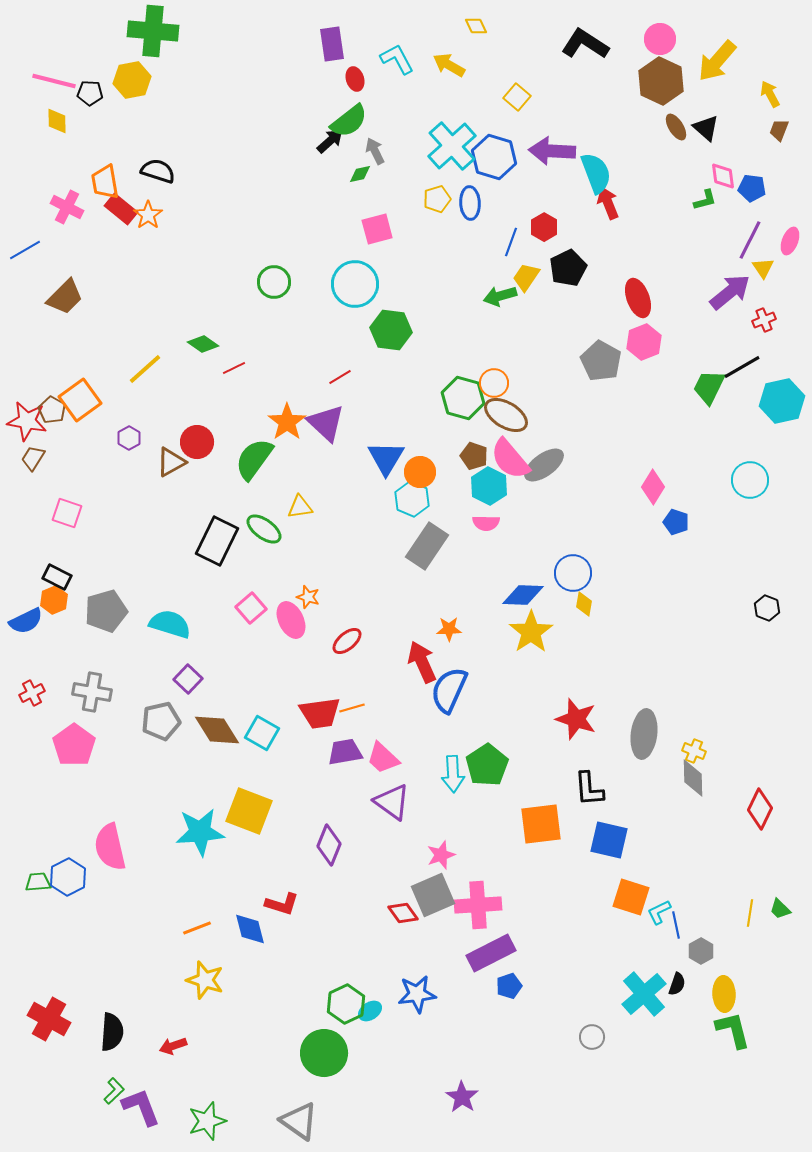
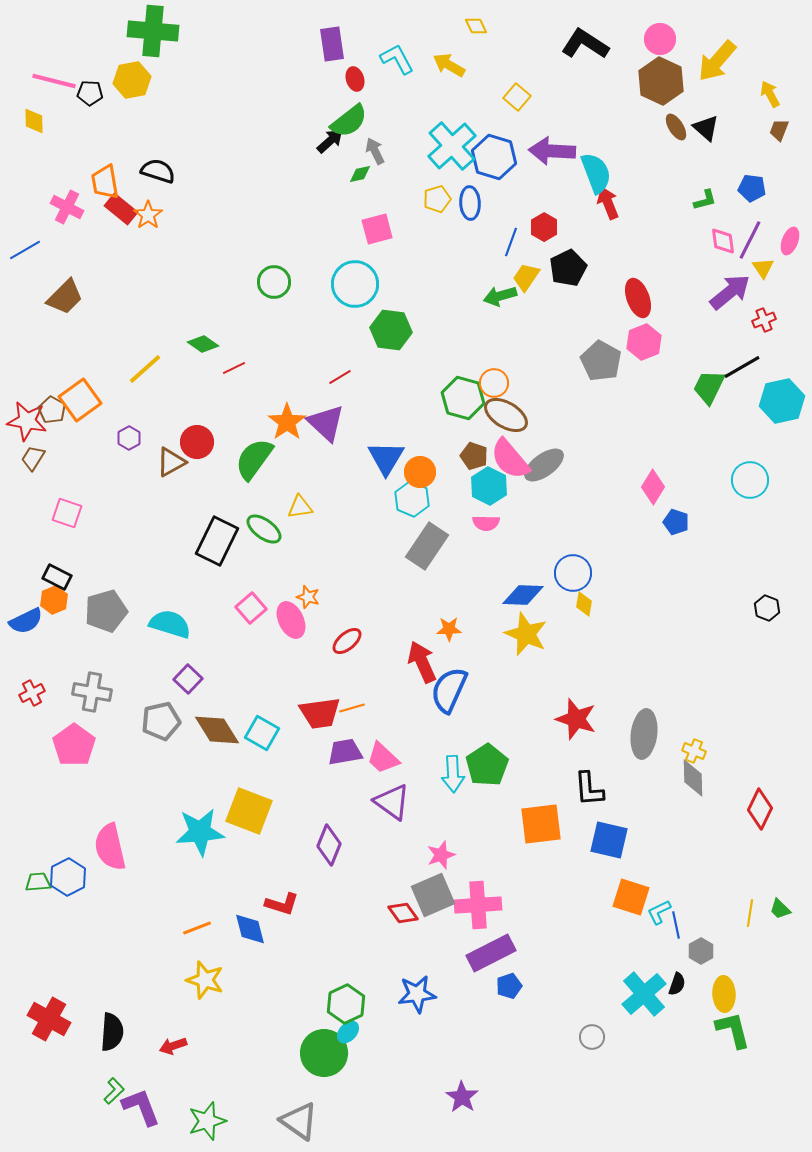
yellow diamond at (57, 121): moved 23 px left
pink diamond at (723, 176): moved 65 px down
yellow star at (531, 632): moved 5 px left, 2 px down; rotated 15 degrees counterclockwise
cyan ellipse at (370, 1011): moved 22 px left, 21 px down; rotated 15 degrees counterclockwise
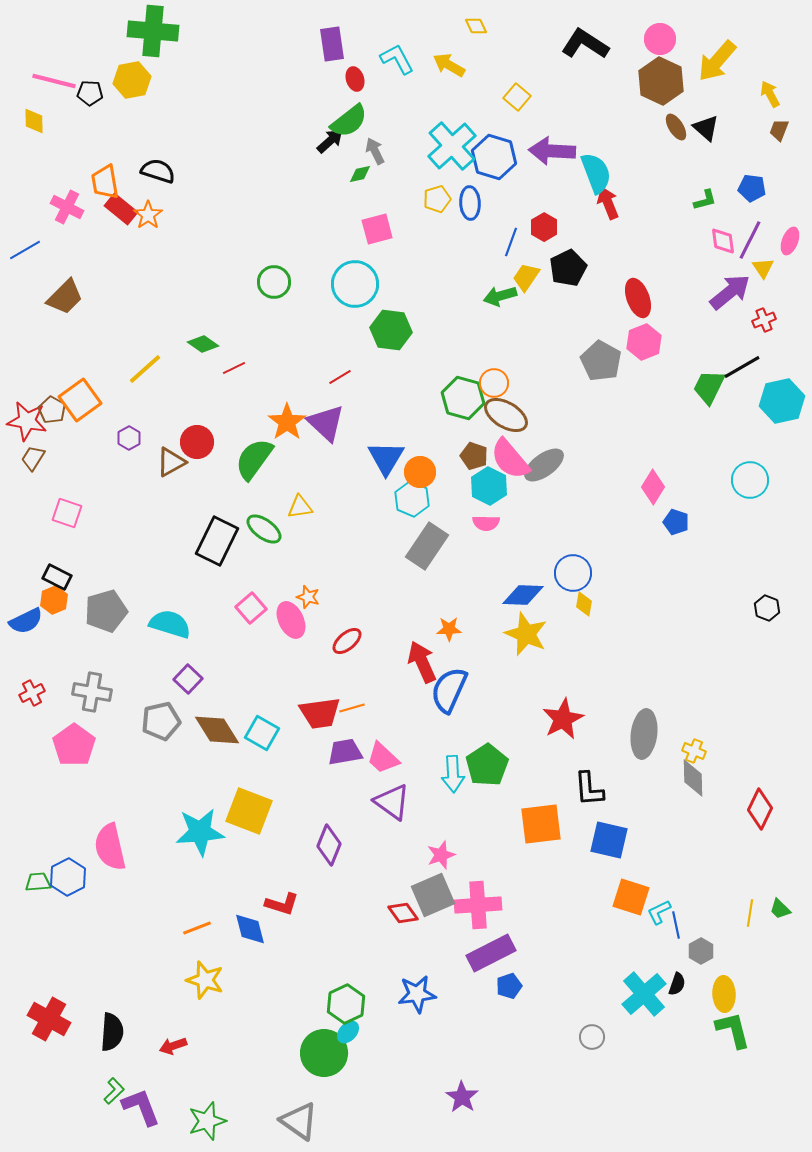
red star at (576, 719): moved 13 px left; rotated 27 degrees clockwise
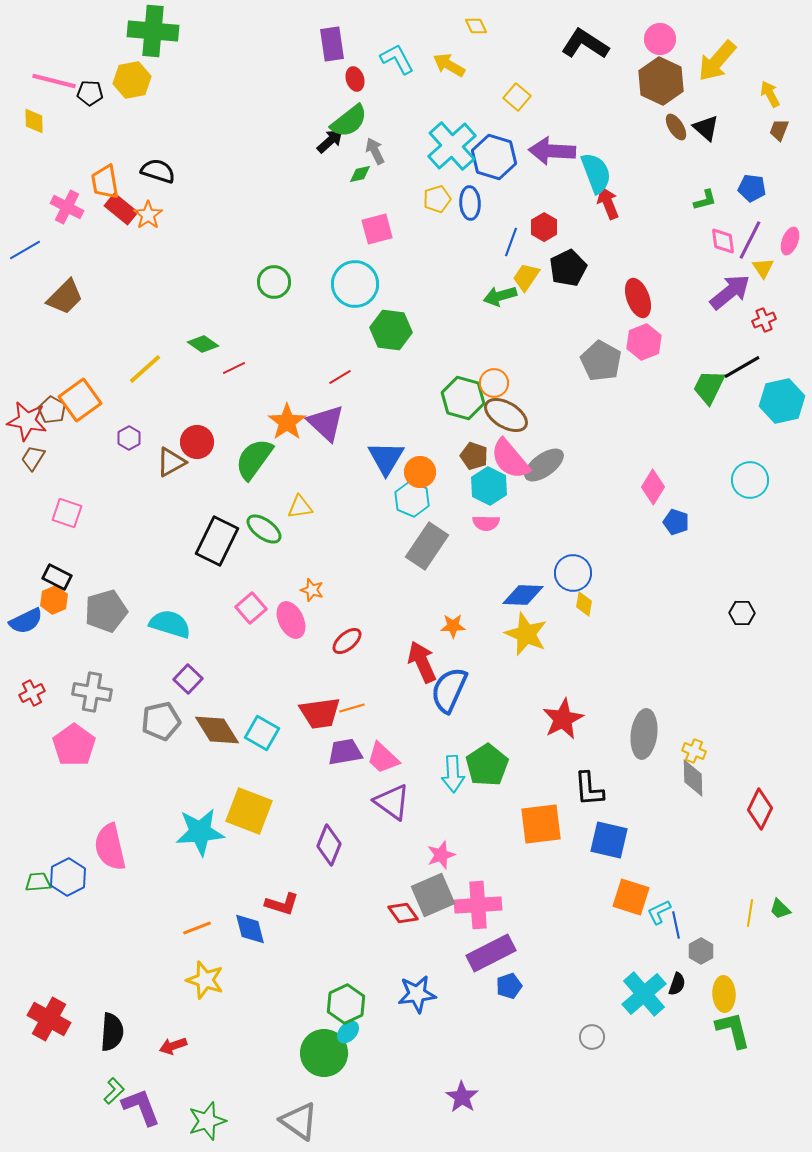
orange star at (308, 597): moved 4 px right, 7 px up
black hexagon at (767, 608): moved 25 px left, 5 px down; rotated 20 degrees counterclockwise
orange star at (449, 629): moved 4 px right, 3 px up
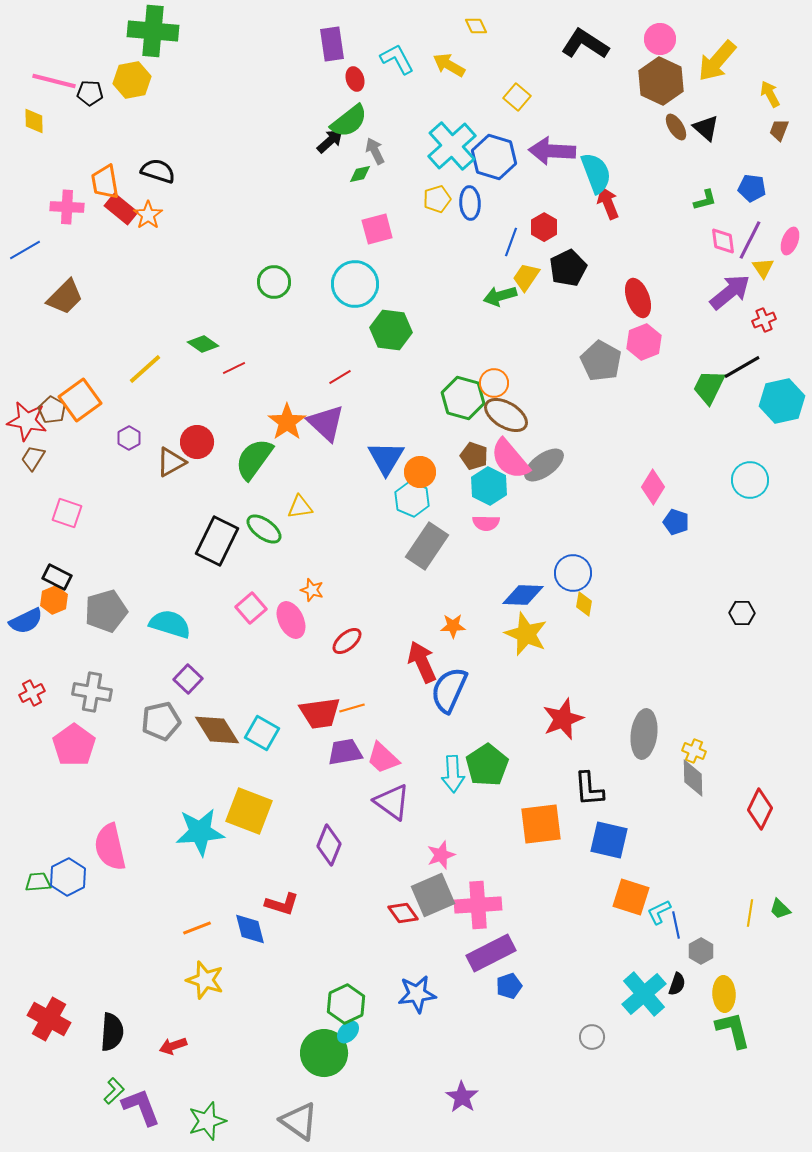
pink cross at (67, 207): rotated 24 degrees counterclockwise
red star at (563, 719): rotated 6 degrees clockwise
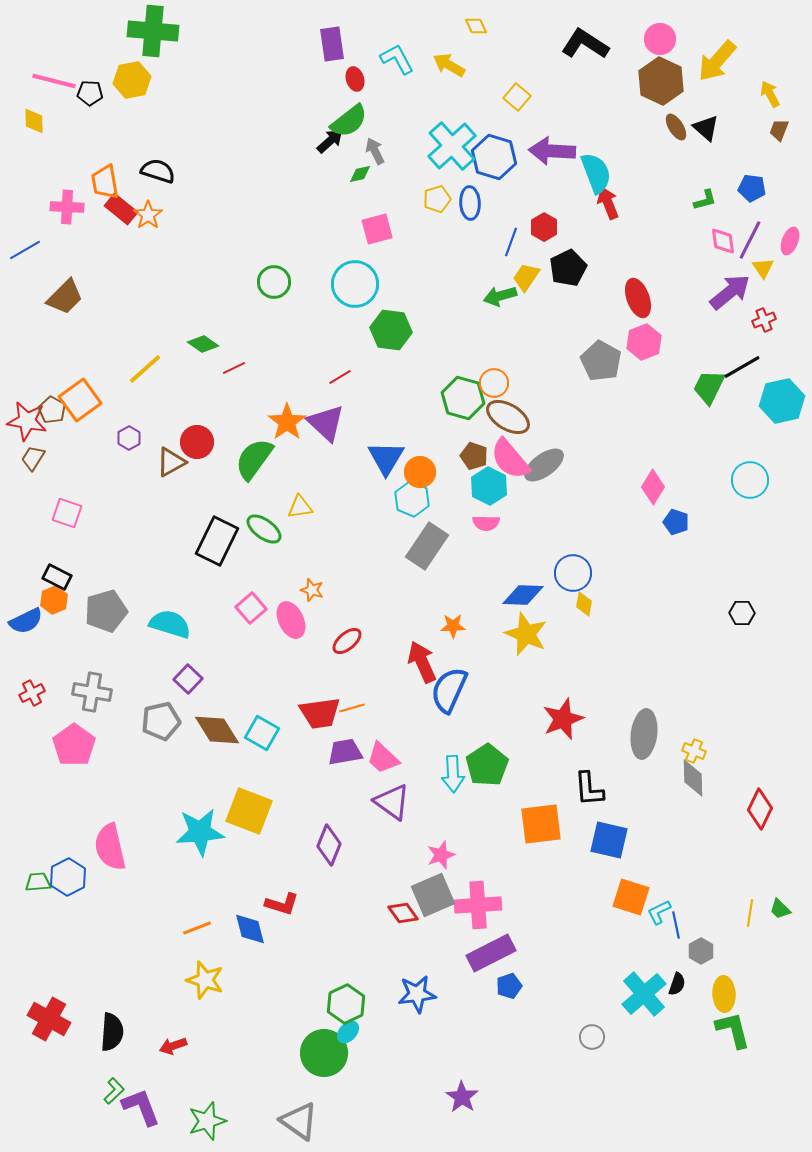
brown ellipse at (506, 415): moved 2 px right, 2 px down
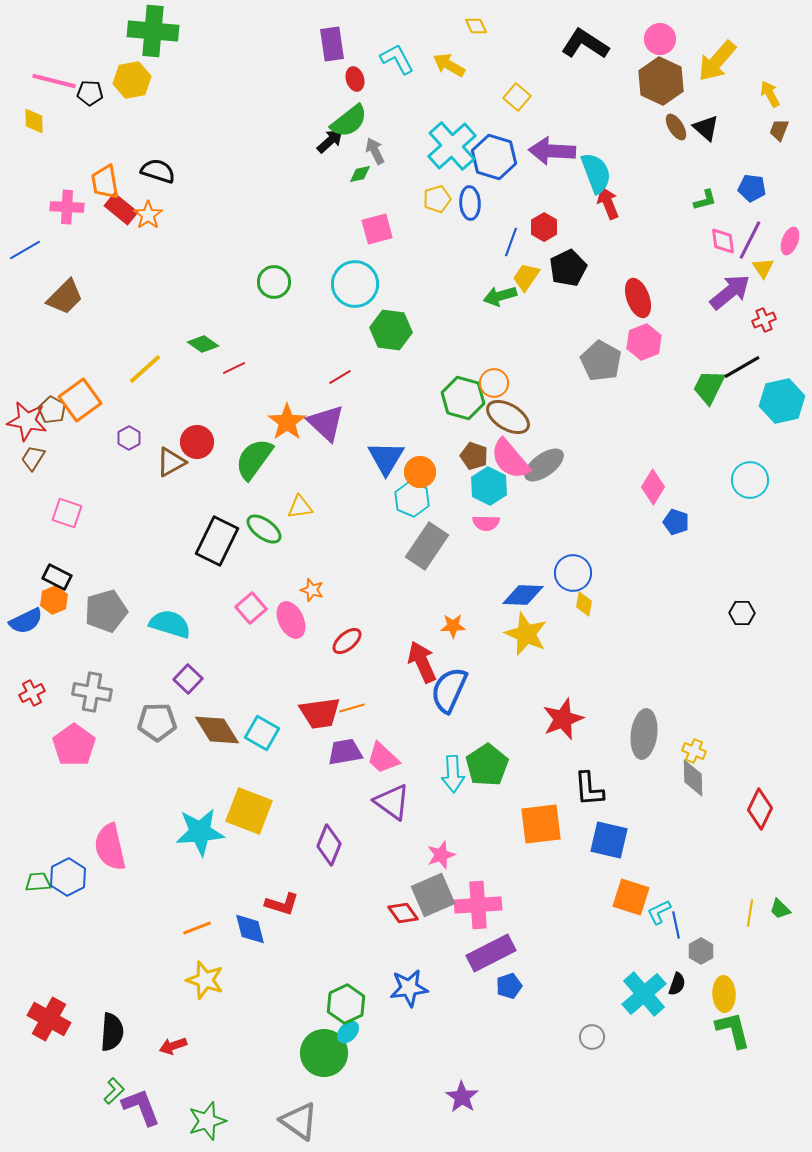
gray pentagon at (161, 721): moved 4 px left, 1 px down; rotated 12 degrees clockwise
blue star at (417, 994): moved 8 px left, 6 px up
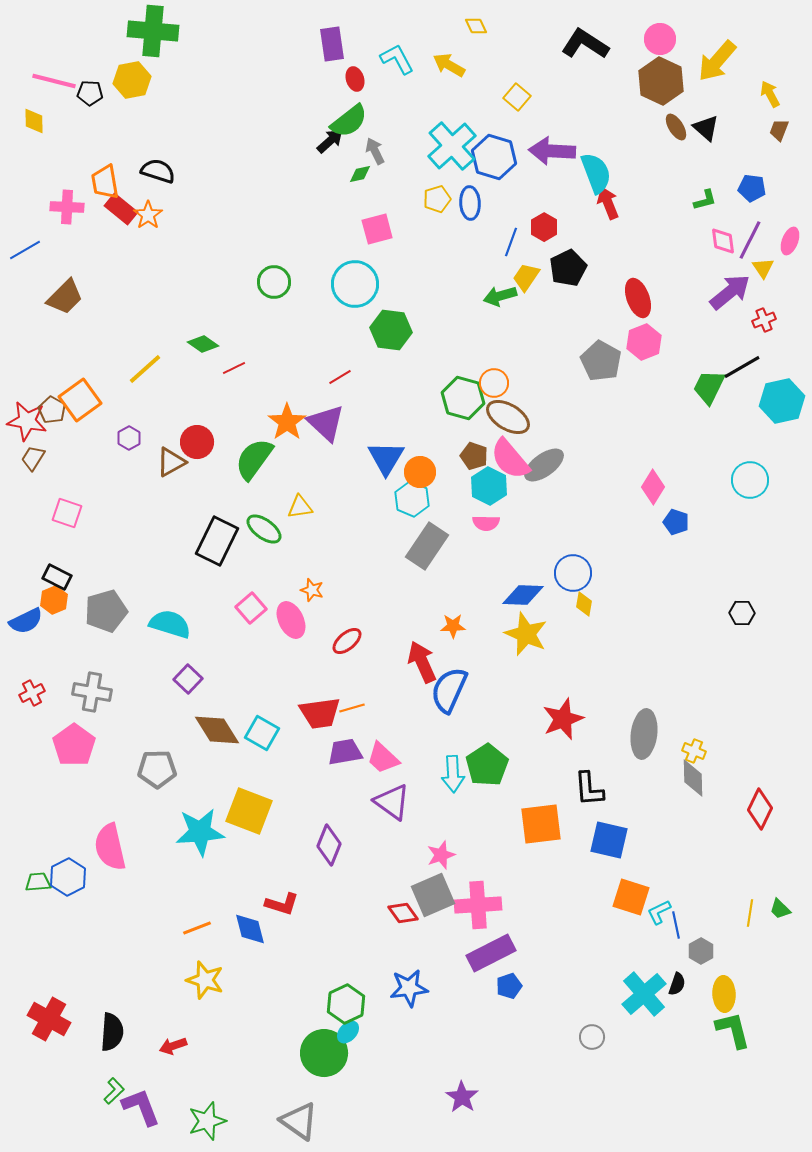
gray pentagon at (157, 722): moved 47 px down
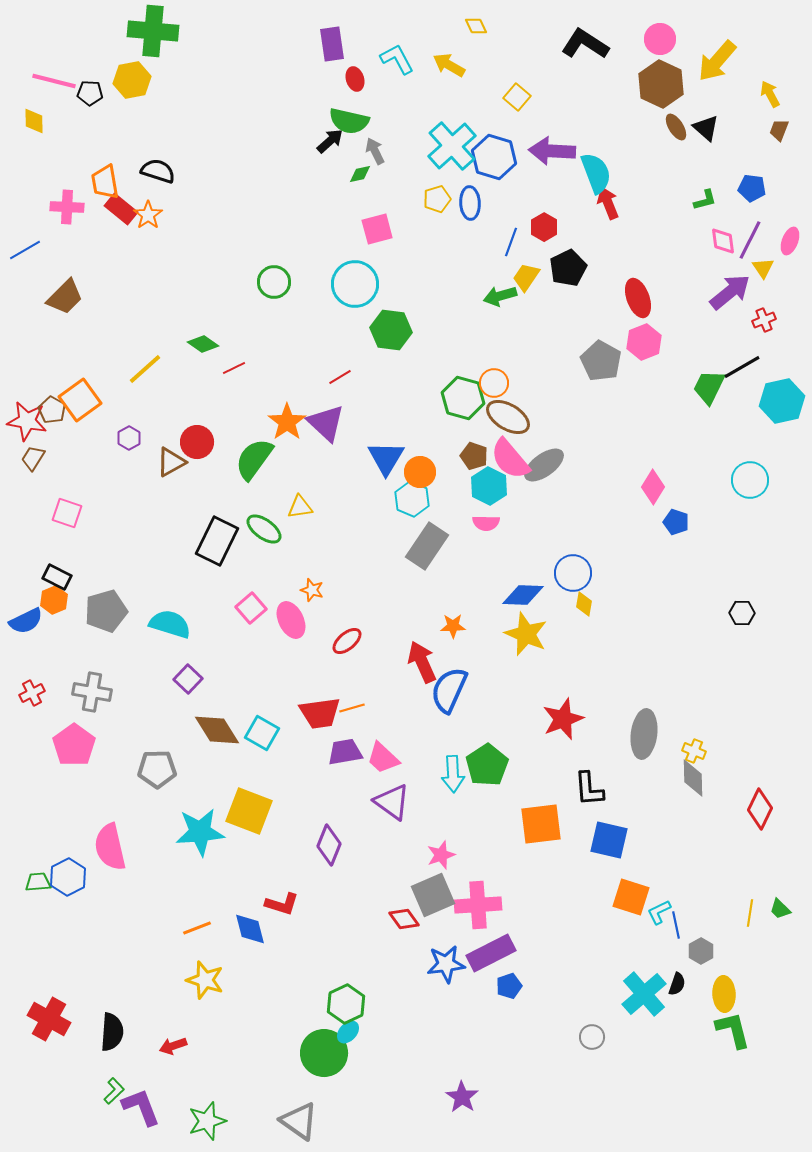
brown hexagon at (661, 81): moved 3 px down
green semicircle at (349, 121): rotated 51 degrees clockwise
red diamond at (403, 913): moved 1 px right, 6 px down
blue star at (409, 988): moved 37 px right, 24 px up
